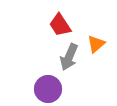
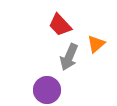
red trapezoid: rotated 10 degrees counterclockwise
purple circle: moved 1 px left, 1 px down
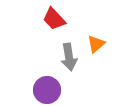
red trapezoid: moved 6 px left, 6 px up
gray arrow: rotated 32 degrees counterclockwise
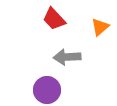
orange triangle: moved 4 px right, 17 px up
gray arrow: moved 2 px left; rotated 96 degrees clockwise
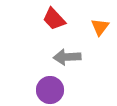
orange triangle: rotated 12 degrees counterclockwise
purple circle: moved 3 px right
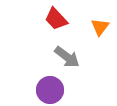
red trapezoid: moved 2 px right
gray arrow: rotated 140 degrees counterclockwise
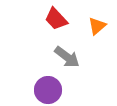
orange triangle: moved 3 px left, 1 px up; rotated 12 degrees clockwise
purple circle: moved 2 px left
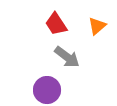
red trapezoid: moved 5 px down; rotated 10 degrees clockwise
purple circle: moved 1 px left
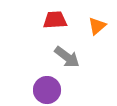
red trapezoid: moved 1 px left, 4 px up; rotated 120 degrees clockwise
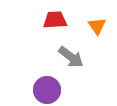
orange triangle: rotated 24 degrees counterclockwise
gray arrow: moved 4 px right
